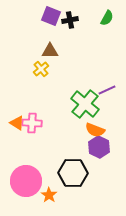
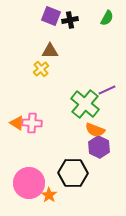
pink circle: moved 3 px right, 2 px down
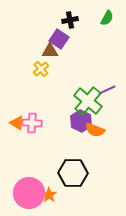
purple square: moved 8 px right, 23 px down; rotated 12 degrees clockwise
green cross: moved 3 px right, 3 px up
purple hexagon: moved 18 px left, 26 px up
pink circle: moved 10 px down
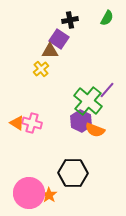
purple line: rotated 24 degrees counterclockwise
pink cross: rotated 12 degrees clockwise
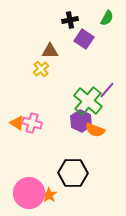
purple square: moved 25 px right
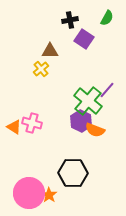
orange triangle: moved 3 px left, 4 px down
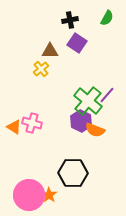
purple square: moved 7 px left, 4 px down
purple line: moved 5 px down
pink circle: moved 2 px down
